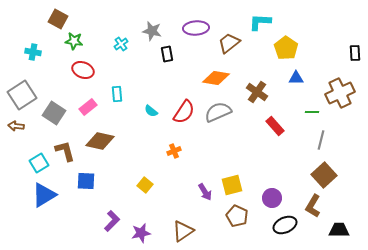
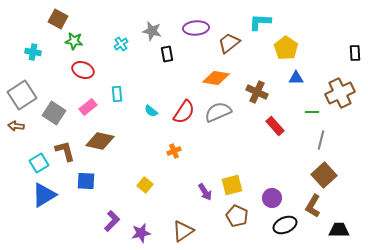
brown cross at (257, 92): rotated 10 degrees counterclockwise
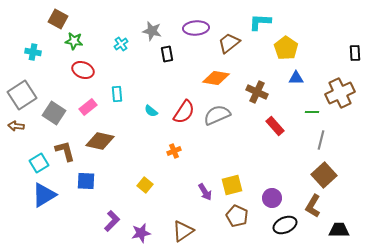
gray semicircle at (218, 112): moved 1 px left, 3 px down
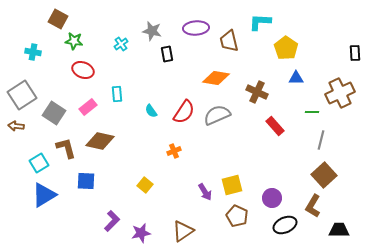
brown trapezoid at (229, 43): moved 2 px up; rotated 65 degrees counterclockwise
cyan semicircle at (151, 111): rotated 16 degrees clockwise
brown L-shape at (65, 151): moved 1 px right, 3 px up
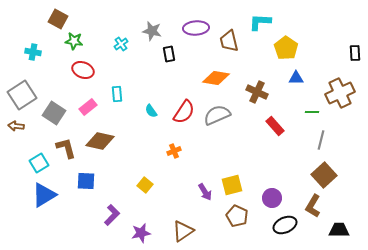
black rectangle at (167, 54): moved 2 px right
purple L-shape at (112, 221): moved 6 px up
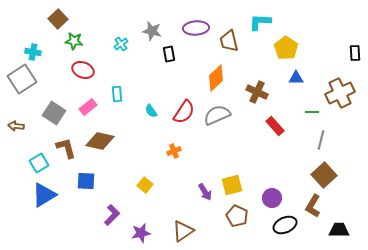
brown square at (58, 19): rotated 18 degrees clockwise
orange diamond at (216, 78): rotated 52 degrees counterclockwise
gray square at (22, 95): moved 16 px up
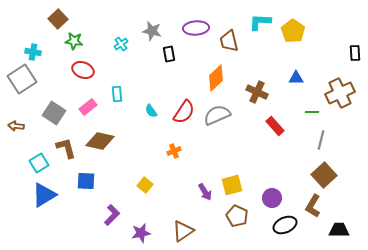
yellow pentagon at (286, 48): moved 7 px right, 17 px up
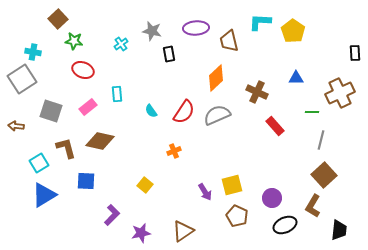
gray square at (54, 113): moved 3 px left, 2 px up; rotated 15 degrees counterclockwise
black trapezoid at (339, 230): rotated 95 degrees clockwise
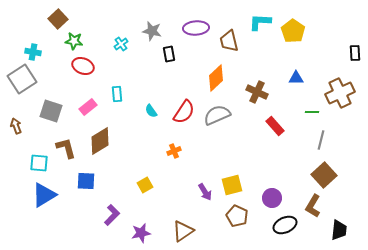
red ellipse at (83, 70): moved 4 px up
brown arrow at (16, 126): rotated 63 degrees clockwise
brown diamond at (100, 141): rotated 44 degrees counterclockwise
cyan square at (39, 163): rotated 36 degrees clockwise
yellow square at (145, 185): rotated 21 degrees clockwise
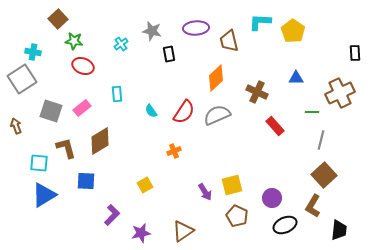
pink rectangle at (88, 107): moved 6 px left, 1 px down
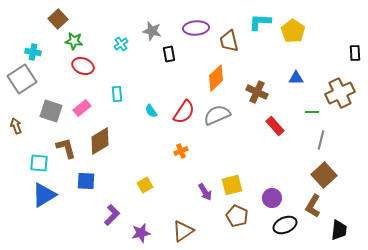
orange cross at (174, 151): moved 7 px right
